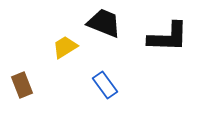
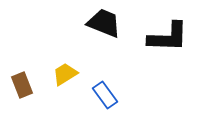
yellow trapezoid: moved 27 px down
blue rectangle: moved 10 px down
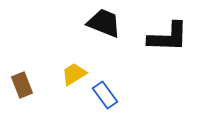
yellow trapezoid: moved 9 px right
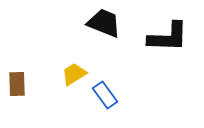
brown rectangle: moved 5 px left, 1 px up; rotated 20 degrees clockwise
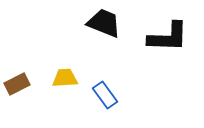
yellow trapezoid: moved 9 px left, 4 px down; rotated 28 degrees clockwise
brown rectangle: rotated 65 degrees clockwise
